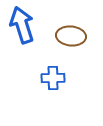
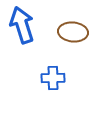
brown ellipse: moved 2 px right, 4 px up
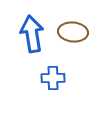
blue arrow: moved 10 px right, 9 px down; rotated 9 degrees clockwise
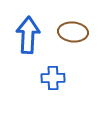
blue arrow: moved 4 px left, 1 px down; rotated 12 degrees clockwise
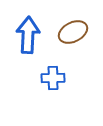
brown ellipse: rotated 32 degrees counterclockwise
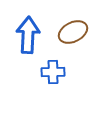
blue cross: moved 6 px up
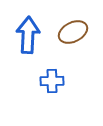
blue cross: moved 1 px left, 9 px down
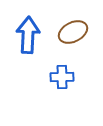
blue cross: moved 10 px right, 4 px up
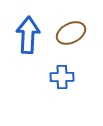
brown ellipse: moved 2 px left, 1 px down
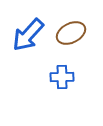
blue arrow: rotated 141 degrees counterclockwise
